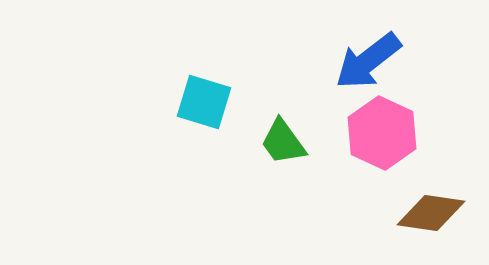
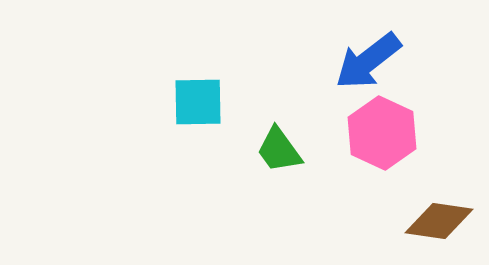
cyan square: moved 6 px left; rotated 18 degrees counterclockwise
green trapezoid: moved 4 px left, 8 px down
brown diamond: moved 8 px right, 8 px down
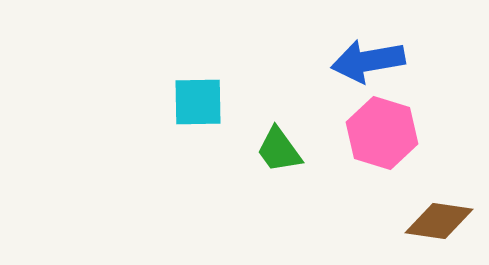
blue arrow: rotated 28 degrees clockwise
pink hexagon: rotated 8 degrees counterclockwise
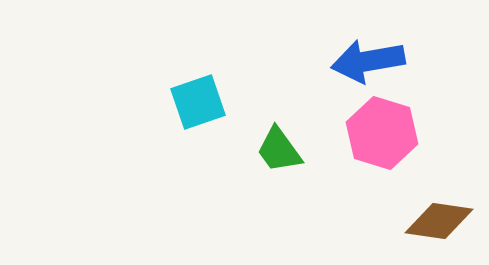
cyan square: rotated 18 degrees counterclockwise
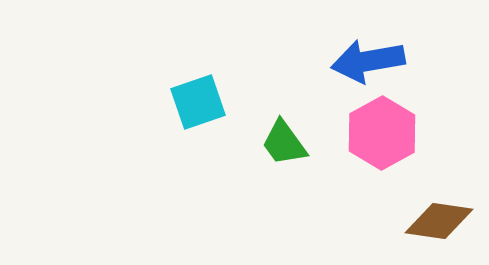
pink hexagon: rotated 14 degrees clockwise
green trapezoid: moved 5 px right, 7 px up
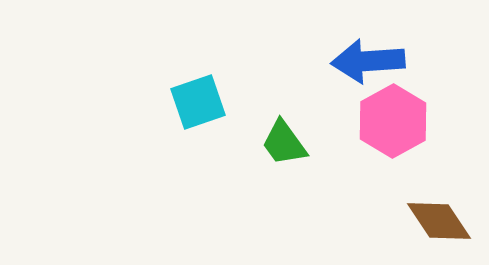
blue arrow: rotated 6 degrees clockwise
pink hexagon: moved 11 px right, 12 px up
brown diamond: rotated 48 degrees clockwise
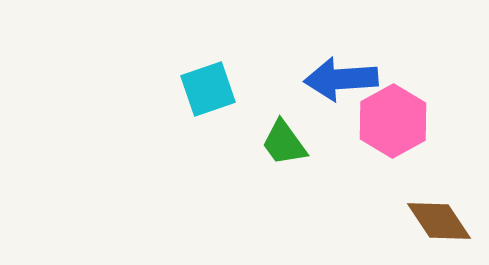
blue arrow: moved 27 px left, 18 px down
cyan square: moved 10 px right, 13 px up
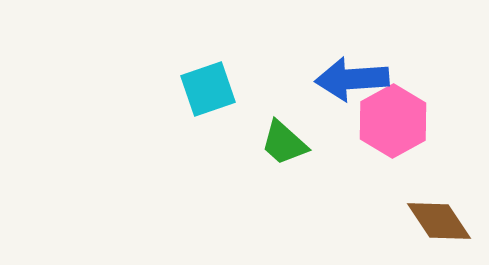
blue arrow: moved 11 px right
green trapezoid: rotated 12 degrees counterclockwise
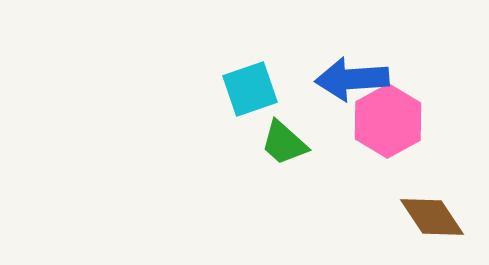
cyan square: moved 42 px right
pink hexagon: moved 5 px left
brown diamond: moved 7 px left, 4 px up
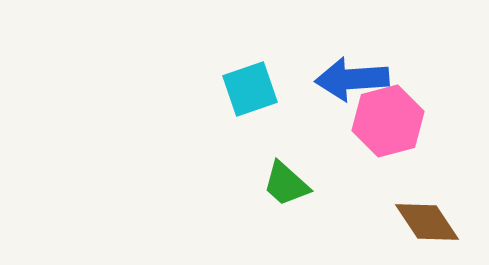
pink hexagon: rotated 14 degrees clockwise
green trapezoid: moved 2 px right, 41 px down
brown diamond: moved 5 px left, 5 px down
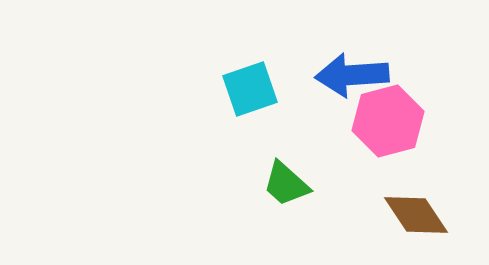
blue arrow: moved 4 px up
brown diamond: moved 11 px left, 7 px up
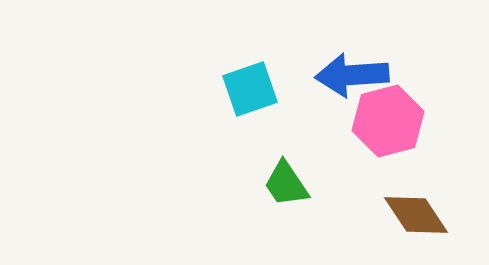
green trapezoid: rotated 14 degrees clockwise
